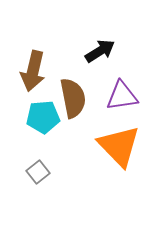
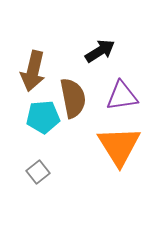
orange triangle: rotated 12 degrees clockwise
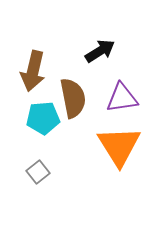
purple triangle: moved 2 px down
cyan pentagon: moved 1 px down
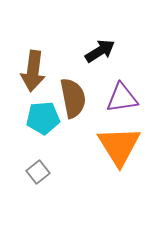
brown arrow: rotated 6 degrees counterclockwise
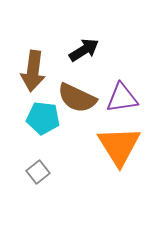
black arrow: moved 16 px left, 1 px up
brown semicircle: moved 4 px right; rotated 126 degrees clockwise
cyan pentagon: rotated 12 degrees clockwise
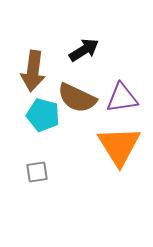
cyan pentagon: moved 3 px up; rotated 8 degrees clockwise
gray square: moved 1 px left; rotated 30 degrees clockwise
